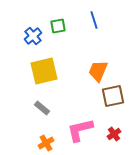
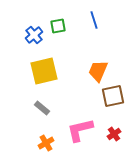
blue cross: moved 1 px right, 1 px up
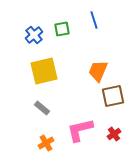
green square: moved 4 px right, 3 px down
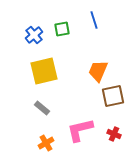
red cross: rotated 32 degrees counterclockwise
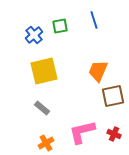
green square: moved 2 px left, 3 px up
pink L-shape: moved 2 px right, 2 px down
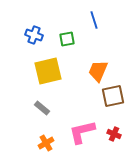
green square: moved 7 px right, 13 px down
blue cross: rotated 30 degrees counterclockwise
yellow square: moved 4 px right
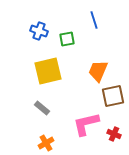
blue cross: moved 5 px right, 4 px up
pink L-shape: moved 4 px right, 8 px up
